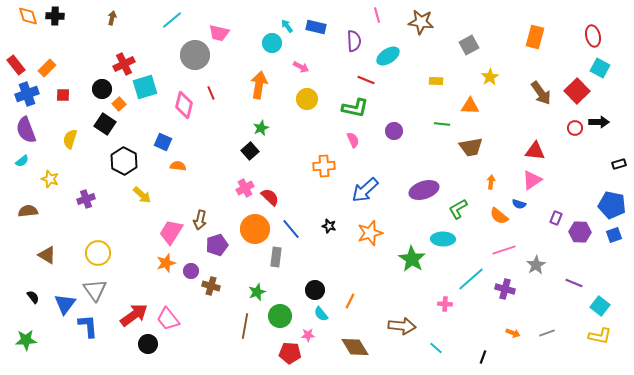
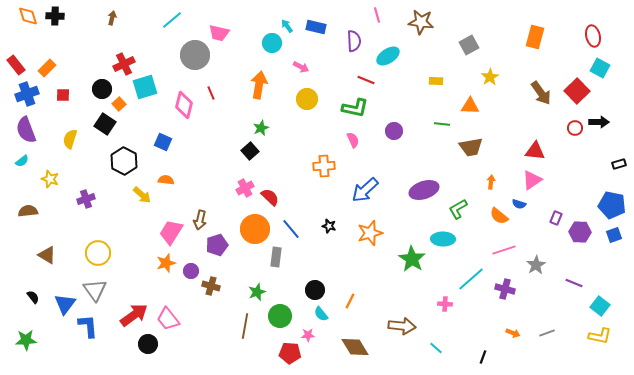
orange semicircle at (178, 166): moved 12 px left, 14 px down
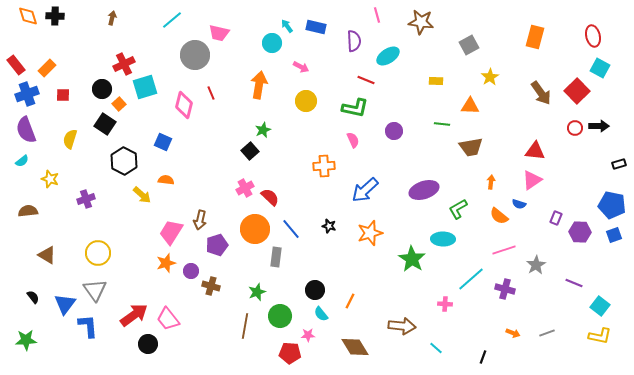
yellow circle at (307, 99): moved 1 px left, 2 px down
black arrow at (599, 122): moved 4 px down
green star at (261, 128): moved 2 px right, 2 px down
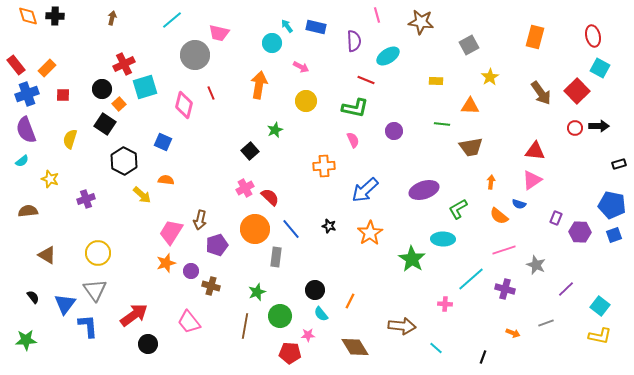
green star at (263, 130): moved 12 px right
orange star at (370, 233): rotated 15 degrees counterclockwise
gray star at (536, 265): rotated 18 degrees counterclockwise
purple line at (574, 283): moved 8 px left, 6 px down; rotated 66 degrees counterclockwise
pink trapezoid at (168, 319): moved 21 px right, 3 px down
gray line at (547, 333): moved 1 px left, 10 px up
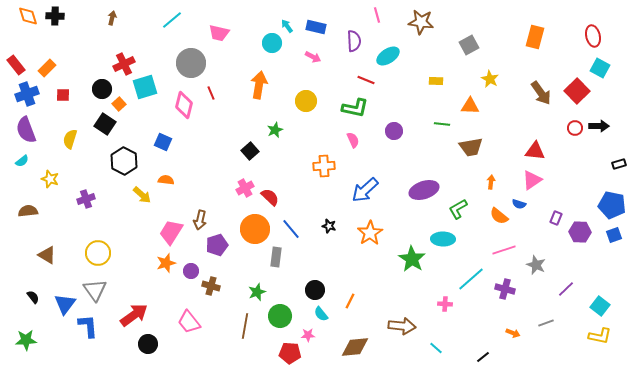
gray circle at (195, 55): moved 4 px left, 8 px down
pink arrow at (301, 67): moved 12 px right, 10 px up
yellow star at (490, 77): moved 2 px down; rotated 12 degrees counterclockwise
brown diamond at (355, 347): rotated 64 degrees counterclockwise
black line at (483, 357): rotated 32 degrees clockwise
